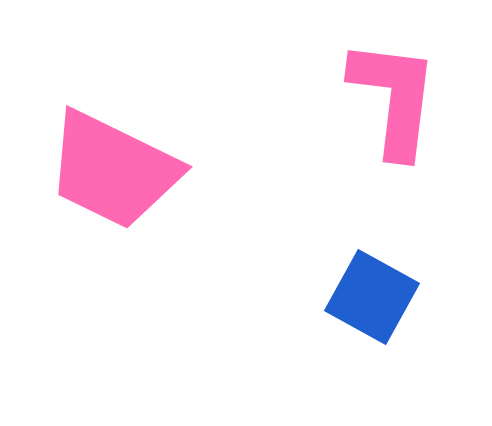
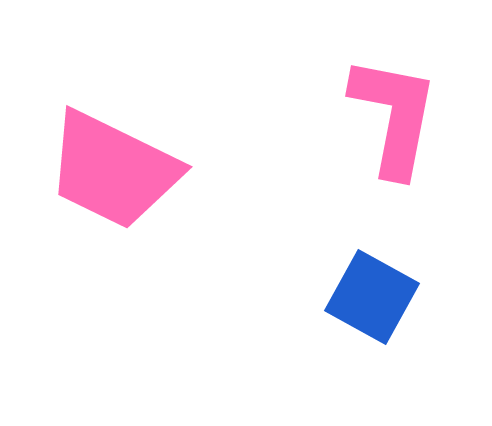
pink L-shape: moved 18 px down; rotated 4 degrees clockwise
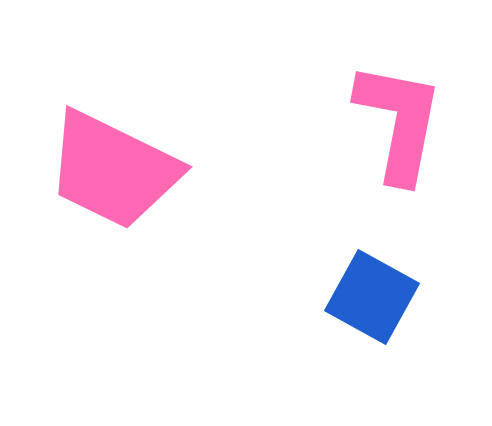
pink L-shape: moved 5 px right, 6 px down
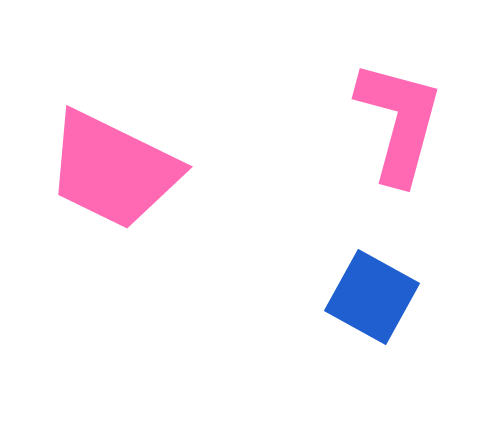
pink L-shape: rotated 4 degrees clockwise
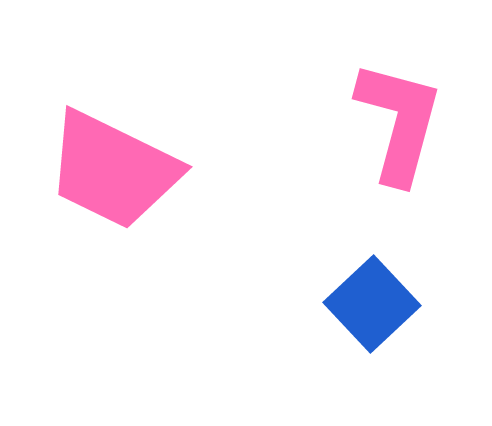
blue square: moved 7 px down; rotated 18 degrees clockwise
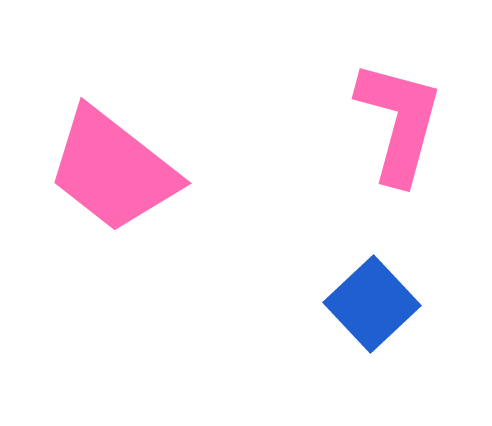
pink trapezoid: rotated 12 degrees clockwise
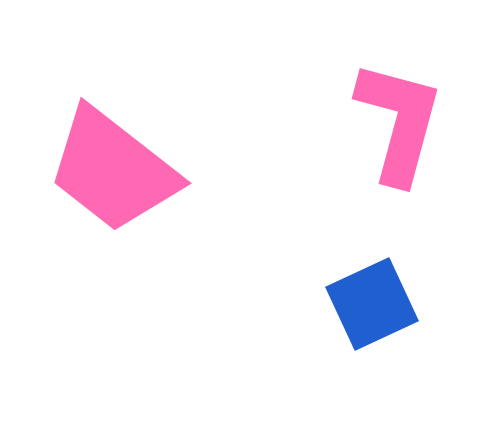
blue square: rotated 18 degrees clockwise
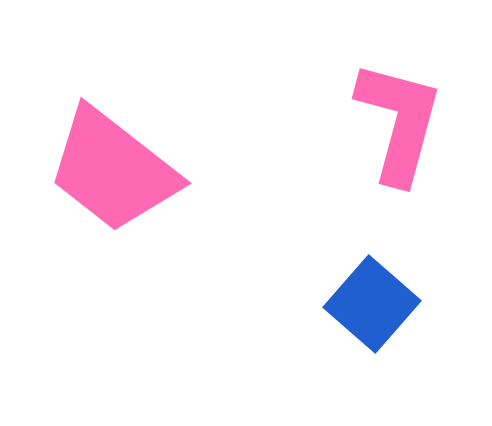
blue square: rotated 24 degrees counterclockwise
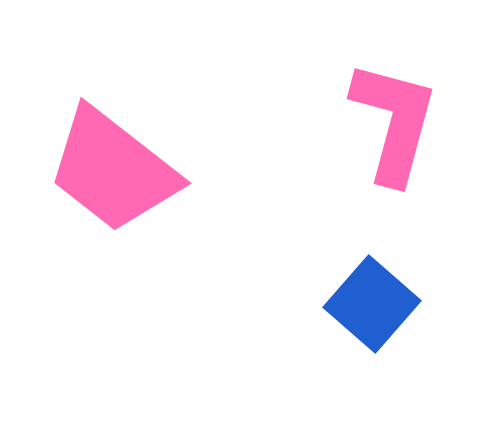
pink L-shape: moved 5 px left
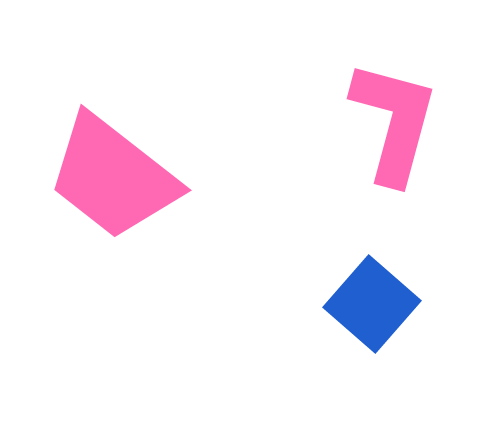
pink trapezoid: moved 7 px down
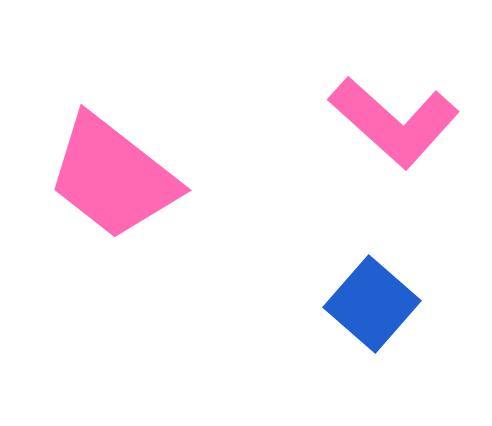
pink L-shape: rotated 117 degrees clockwise
